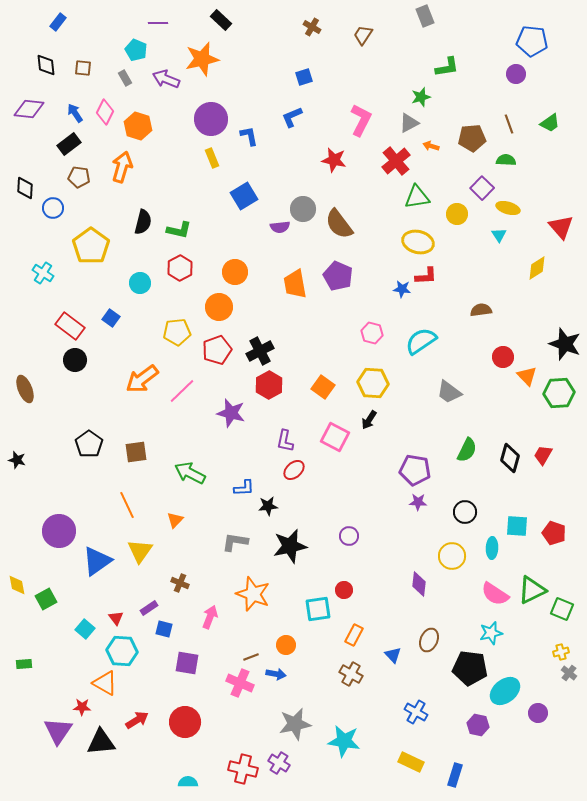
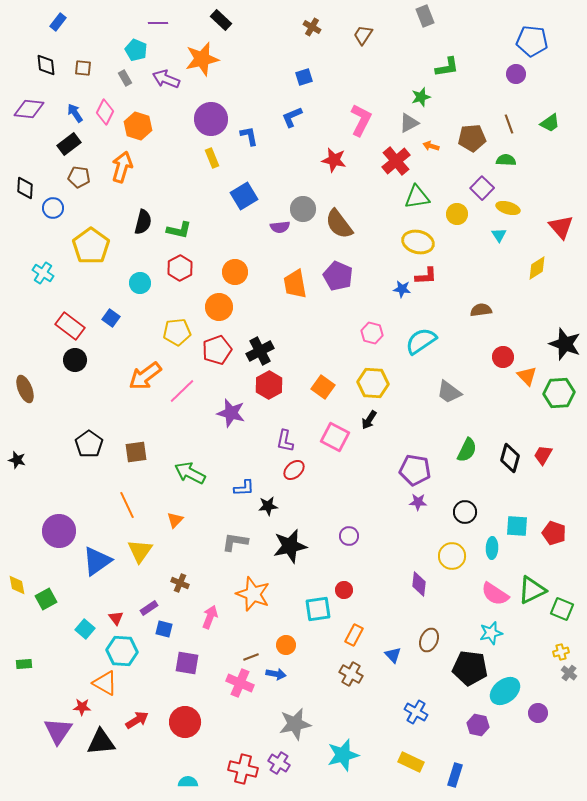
orange arrow at (142, 379): moved 3 px right, 3 px up
cyan star at (344, 741): moved 1 px left, 14 px down; rotated 24 degrees counterclockwise
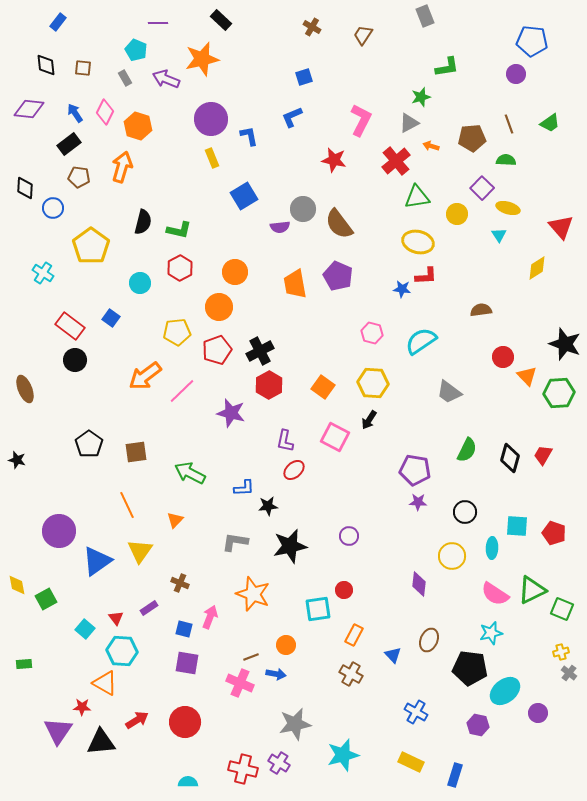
blue square at (164, 629): moved 20 px right
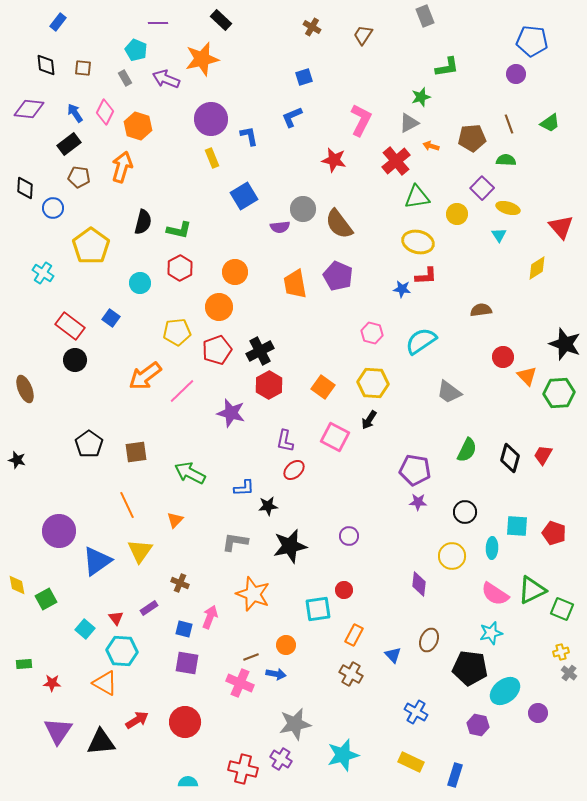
red star at (82, 707): moved 30 px left, 24 px up
purple cross at (279, 763): moved 2 px right, 4 px up
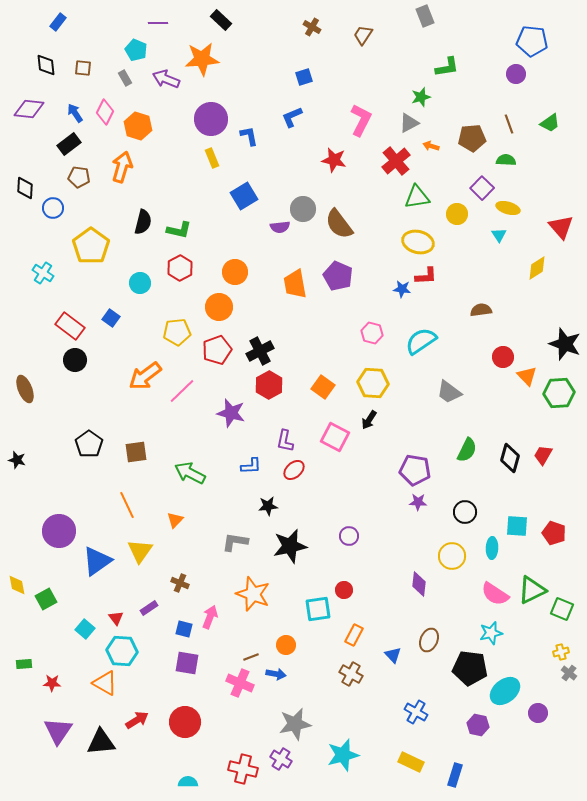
orange star at (202, 59): rotated 8 degrees clockwise
blue L-shape at (244, 488): moved 7 px right, 22 px up
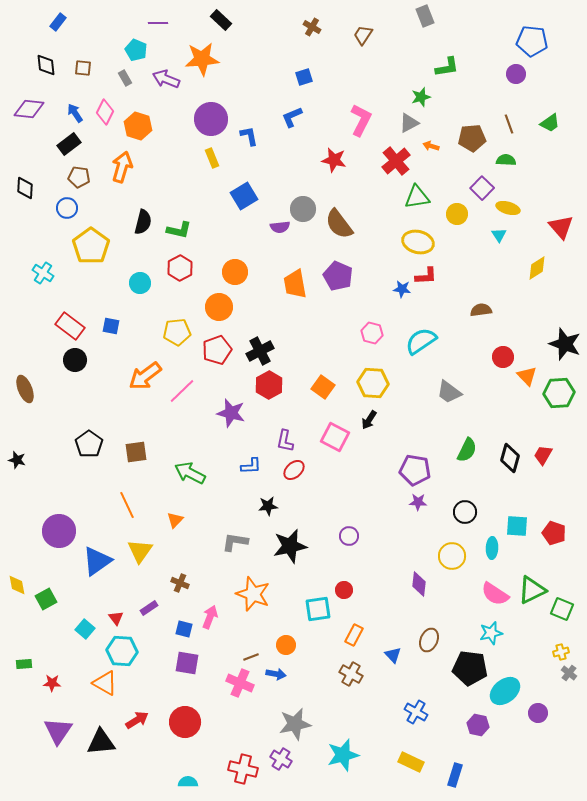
blue circle at (53, 208): moved 14 px right
blue square at (111, 318): moved 8 px down; rotated 24 degrees counterclockwise
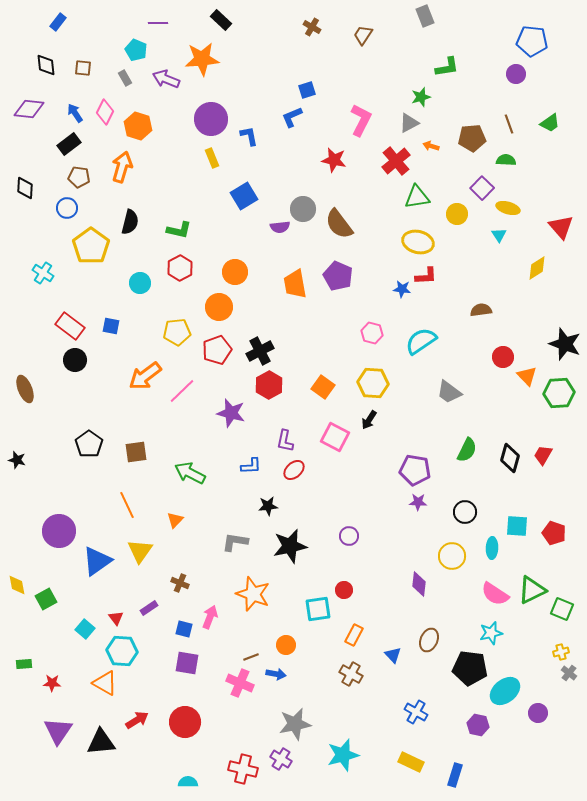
blue square at (304, 77): moved 3 px right, 13 px down
black semicircle at (143, 222): moved 13 px left
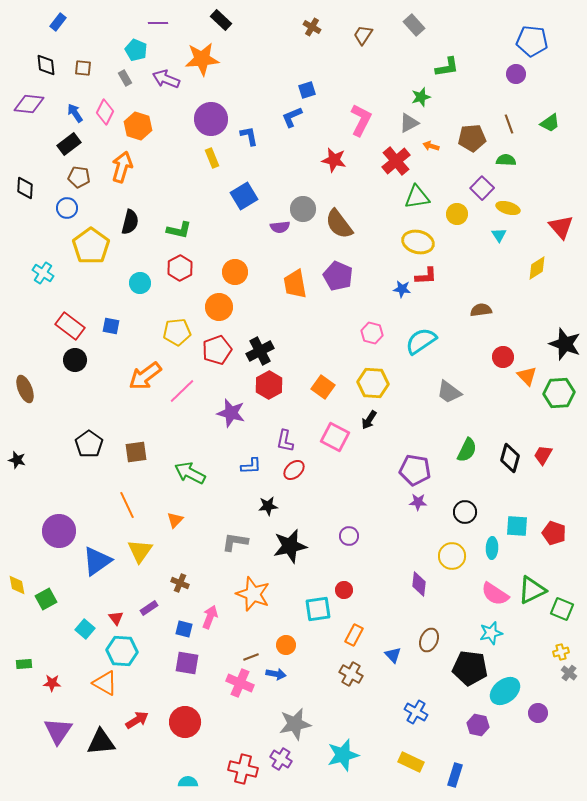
gray rectangle at (425, 16): moved 11 px left, 9 px down; rotated 20 degrees counterclockwise
purple diamond at (29, 109): moved 5 px up
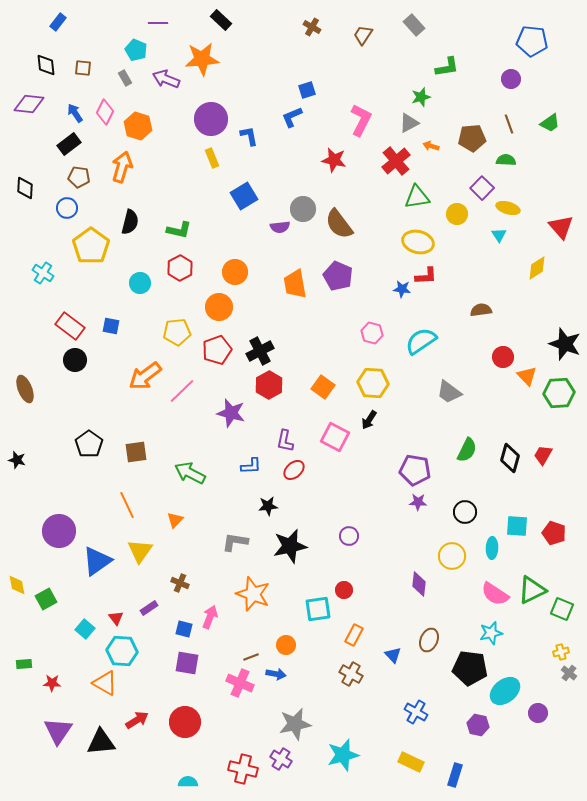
purple circle at (516, 74): moved 5 px left, 5 px down
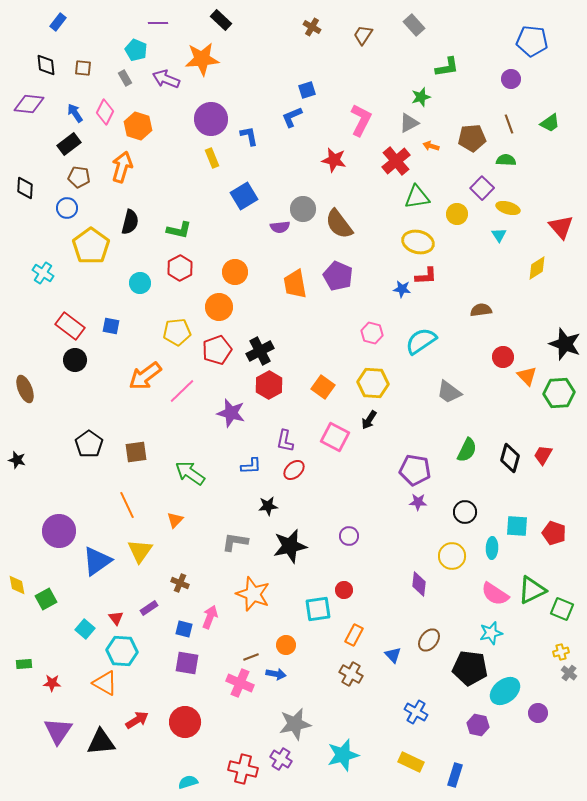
green arrow at (190, 473): rotated 8 degrees clockwise
brown ellipse at (429, 640): rotated 15 degrees clockwise
cyan semicircle at (188, 782): rotated 18 degrees counterclockwise
